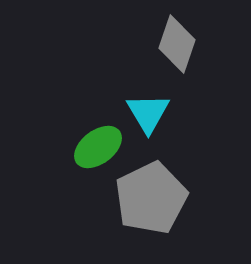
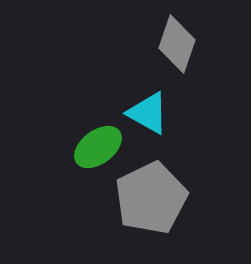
cyan triangle: rotated 30 degrees counterclockwise
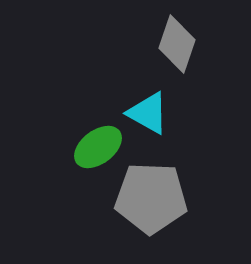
gray pentagon: rotated 28 degrees clockwise
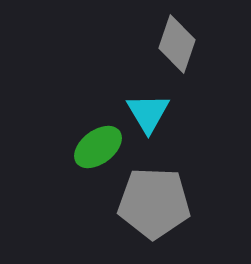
cyan triangle: rotated 30 degrees clockwise
gray pentagon: moved 3 px right, 5 px down
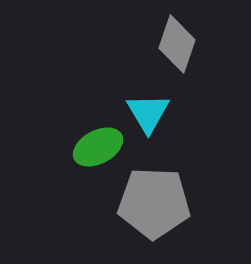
green ellipse: rotated 9 degrees clockwise
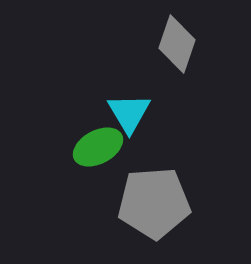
cyan triangle: moved 19 px left
gray pentagon: rotated 6 degrees counterclockwise
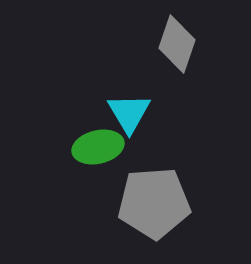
green ellipse: rotated 15 degrees clockwise
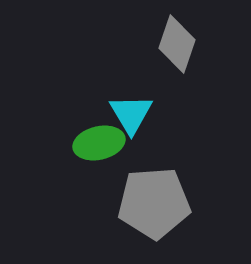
cyan triangle: moved 2 px right, 1 px down
green ellipse: moved 1 px right, 4 px up
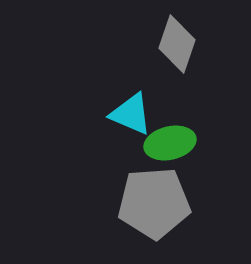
cyan triangle: rotated 36 degrees counterclockwise
green ellipse: moved 71 px right
